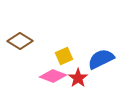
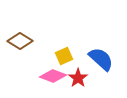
blue semicircle: rotated 68 degrees clockwise
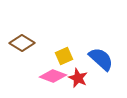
brown diamond: moved 2 px right, 2 px down
red star: rotated 12 degrees counterclockwise
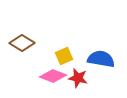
blue semicircle: rotated 32 degrees counterclockwise
red star: rotated 12 degrees counterclockwise
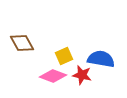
brown diamond: rotated 30 degrees clockwise
red star: moved 4 px right, 3 px up
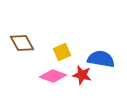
yellow square: moved 2 px left, 4 px up
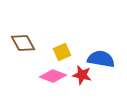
brown diamond: moved 1 px right
